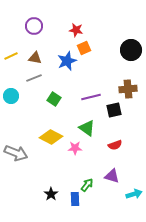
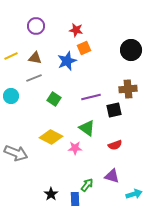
purple circle: moved 2 px right
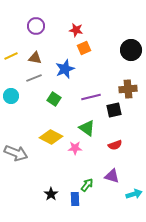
blue star: moved 2 px left, 8 px down
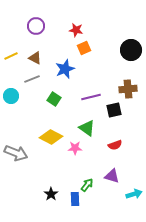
brown triangle: rotated 16 degrees clockwise
gray line: moved 2 px left, 1 px down
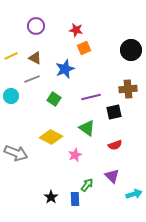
black square: moved 2 px down
pink star: moved 7 px down; rotated 24 degrees counterclockwise
purple triangle: rotated 28 degrees clockwise
black star: moved 3 px down
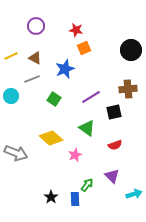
purple line: rotated 18 degrees counterclockwise
yellow diamond: moved 1 px down; rotated 15 degrees clockwise
